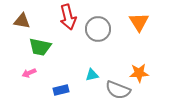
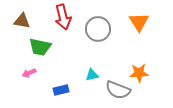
red arrow: moved 5 px left
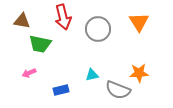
green trapezoid: moved 3 px up
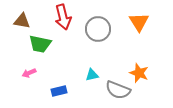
orange star: rotated 24 degrees clockwise
blue rectangle: moved 2 px left, 1 px down
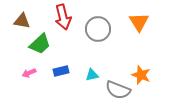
green trapezoid: rotated 55 degrees counterclockwise
orange star: moved 2 px right, 2 px down
blue rectangle: moved 2 px right, 20 px up
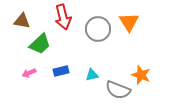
orange triangle: moved 10 px left
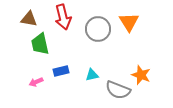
brown triangle: moved 7 px right, 2 px up
green trapezoid: rotated 120 degrees clockwise
pink arrow: moved 7 px right, 9 px down
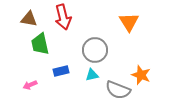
gray circle: moved 3 px left, 21 px down
pink arrow: moved 6 px left, 3 px down
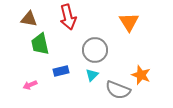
red arrow: moved 5 px right
cyan triangle: rotated 32 degrees counterclockwise
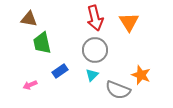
red arrow: moved 27 px right, 1 px down
green trapezoid: moved 2 px right, 1 px up
blue rectangle: moved 1 px left; rotated 21 degrees counterclockwise
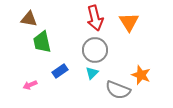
green trapezoid: moved 1 px up
cyan triangle: moved 2 px up
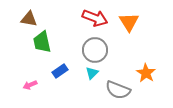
red arrow: rotated 55 degrees counterclockwise
orange star: moved 5 px right, 2 px up; rotated 12 degrees clockwise
